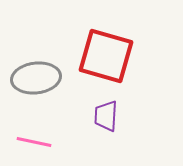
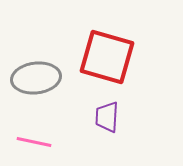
red square: moved 1 px right, 1 px down
purple trapezoid: moved 1 px right, 1 px down
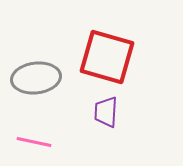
purple trapezoid: moved 1 px left, 5 px up
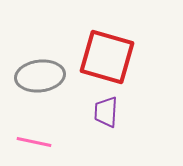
gray ellipse: moved 4 px right, 2 px up
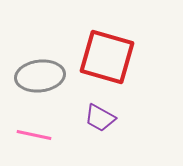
purple trapezoid: moved 6 px left, 6 px down; rotated 64 degrees counterclockwise
pink line: moved 7 px up
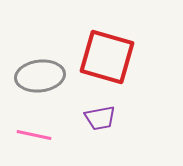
purple trapezoid: rotated 40 degrees counterclockwise
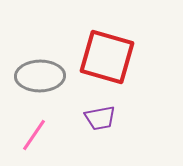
gray ellipse: rotated 6 degrees clockwise
pink line: rotated 68 degrees counterclockwise
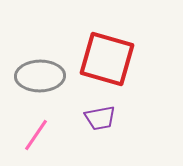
red square: moved 2 px down
pink line: moved 2 px right
